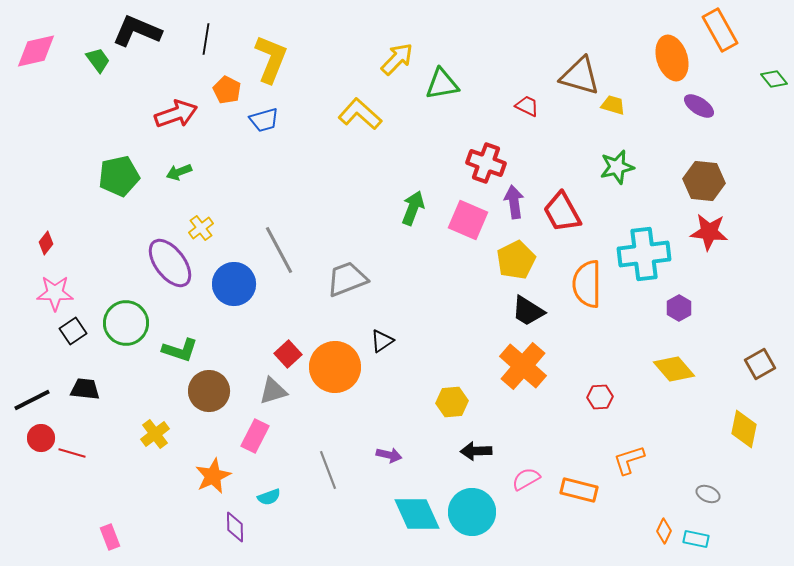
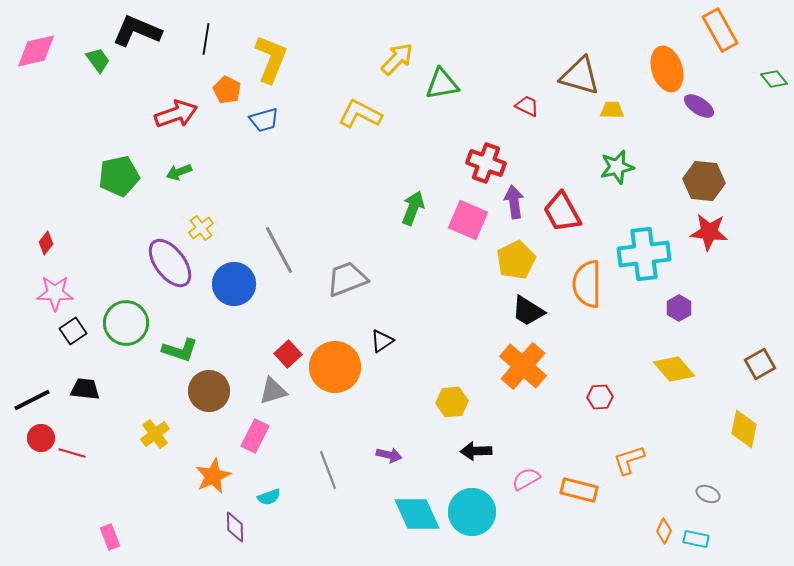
orange ellipse at (672, 58): moved 5 px left, 11 px down
yellow trapezoid at (613, 105): moved 1 px left, 5 px down; rotated 15 degrees counterclockwise
yellow L-shape at (360, 114): rotated 15 degrees counterclockwise
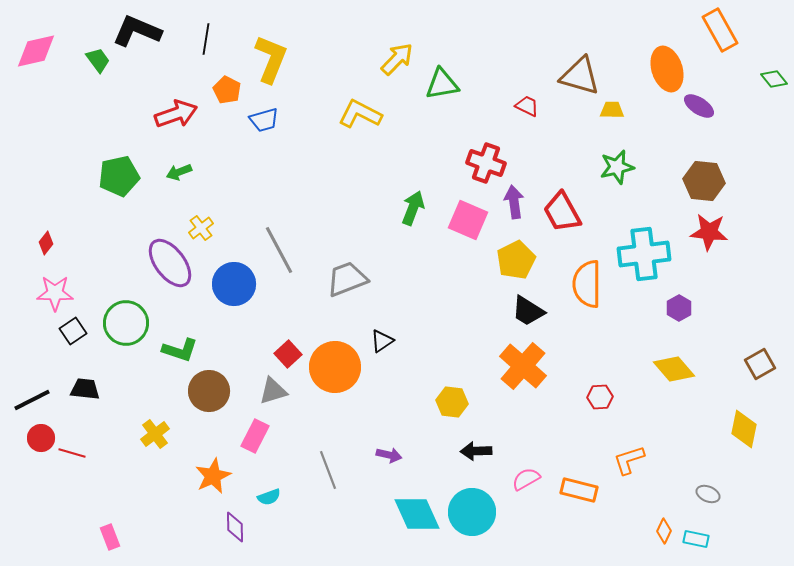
yellow hexagon at (452, 402): rotated 12 degrees clockwise
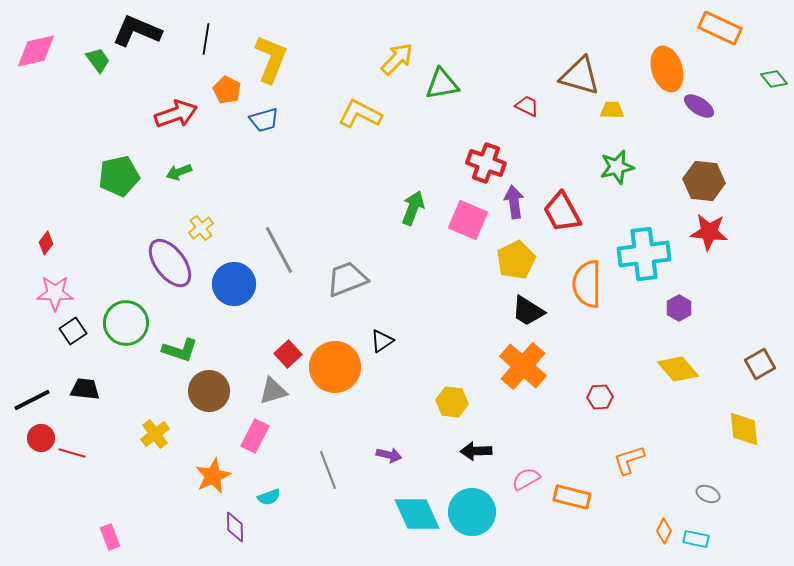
orange rectangle at (720, 30): moved 2 px up; rotated 36 degrees counterclockwise
yellow diamond at (674, 369): moved 4 px right
yellow diamond at (744, 429): rotated 18 degrees counterclockwise
orange rectangle at (579, 490): moved 7 px left, 7 px down
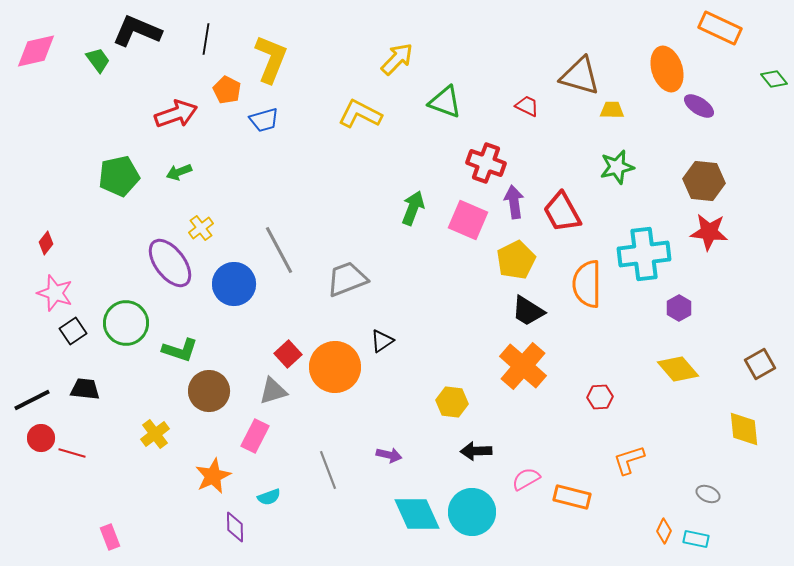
green triangle at (442, 84): moved 3 px right, 18 px down; rotated 30 degrees clockwise
pink star at (55, 293): rotated 18 degrees clockwise
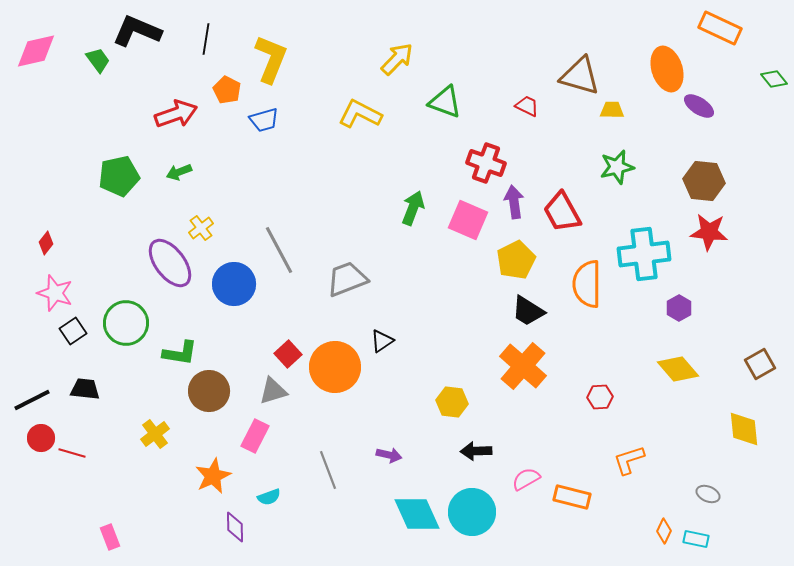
green L-shape at (180, 350): moved 3 px down; rotated 9 degrees counterclockwise
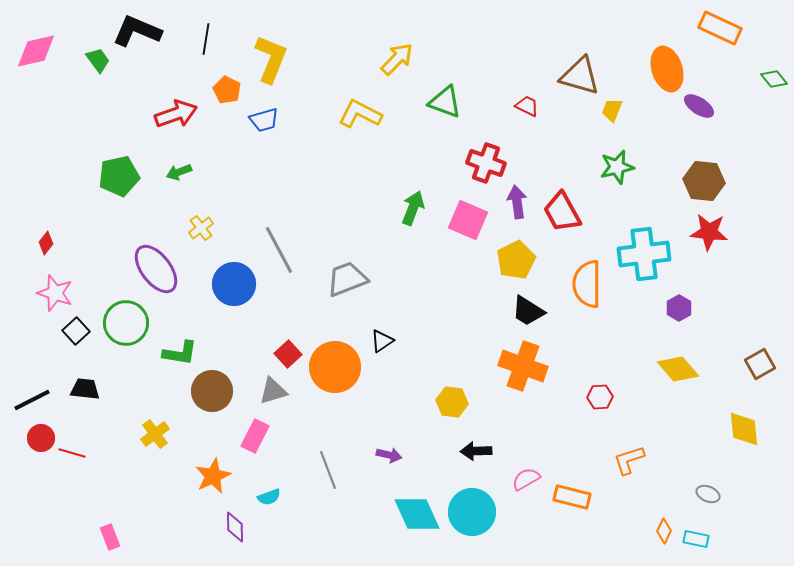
yellow trapezoid at (612, 110): rotated 70 degrees counterclockwise
purple arrow at (514, 202): moved 3 px right
purple ellipse at (170, 263): moved 14 px left, 6 px down
black square at (73, 331): moved 3 px right; rotated 8 degrees counterclockwise
orange cross at (523, 366): rotated 21 degrees counterclockwise
brown circle at (209, 391): moved 3 px right
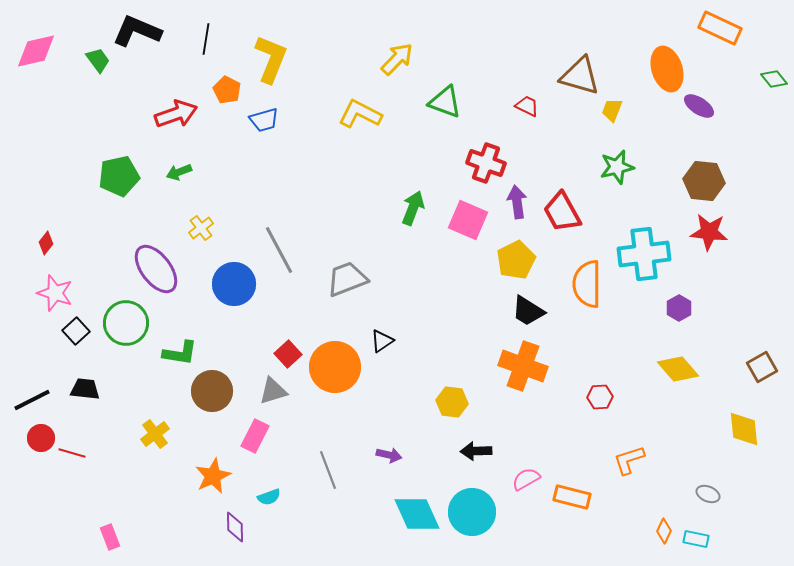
brown square at (760, 364): moved 2 px right, 3 px down
